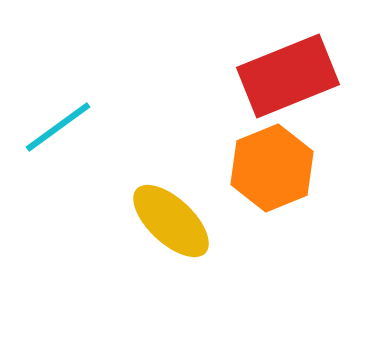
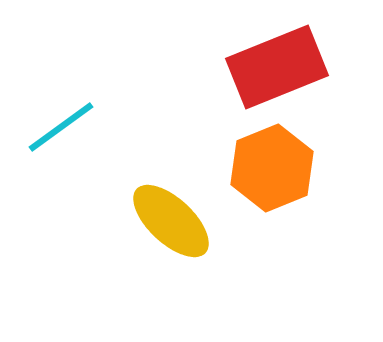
red rectangle: moved 11 px left, 9 px up
cyan line: moved 3 px right
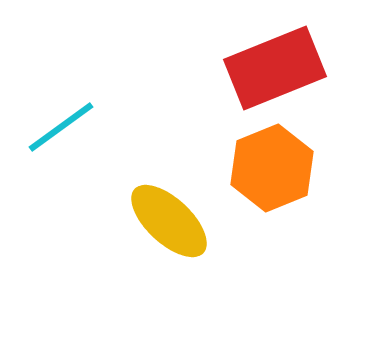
red rectangle: moved 2 px left, 1 px down
yellow ellipse: moved 2 px left
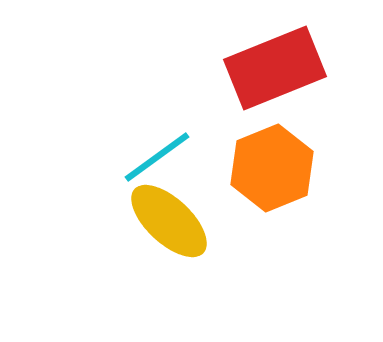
cyan line: moved 96 px right, 30 px down
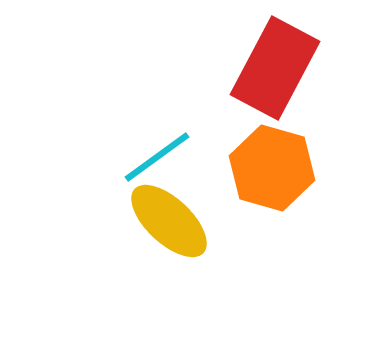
red rectangle: rotated 40 degrees counterclockwise
orange hexagon: rotated 22 degrees counterclockwise
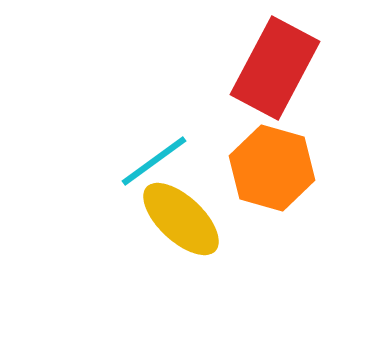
cyan line: moved 3 px left, 4 px down
yellow ellipse: moved 12 px right, 2 px up
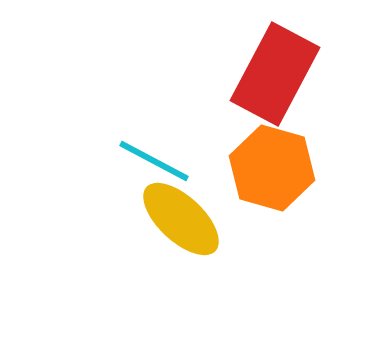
red rectangle: moved 6 px down
cyan line: rotated 64 degrees clockwise
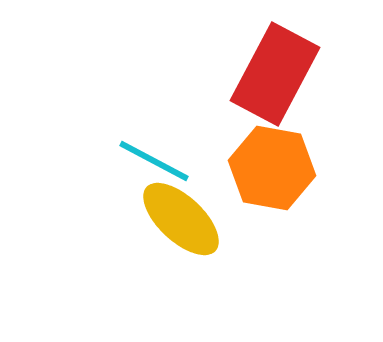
orange hexagon: rotated 6 degrees counterclockwise
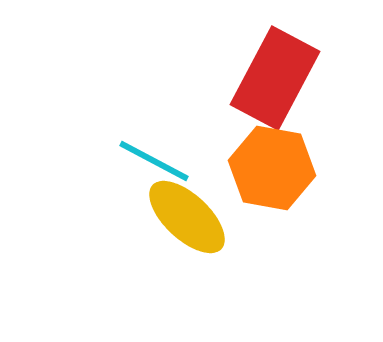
red rectangle: moved 4 px down
yellow ellipse: moved 6 px right, 2 px up
